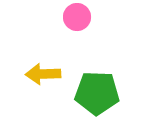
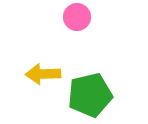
green pentagon: moved 7 px left, 2 px down; rotated 15 degrees counterclockwise
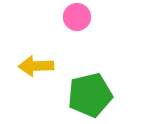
yellow arrow: moved 7 px left, 8 px up
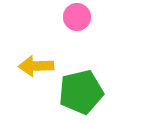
green pentagon: moved 9 px left, 3 px up
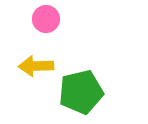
pink circle: moved 31 px left, 2 px down
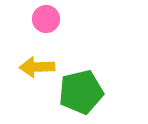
yellow arrow: moved 1 px right, 1 px down
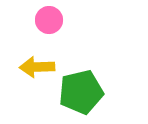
pink circle: moved 3 px right, 1 px down
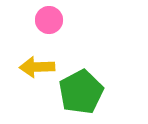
green pentagon: rotated 15 degrees counterclockwise
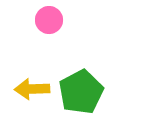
yellow arrow: moved 5 px left, 22 px down
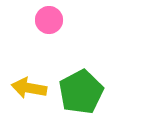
yellow arrow: moved 3 px left, 1 px up; rotated 12 degrees clockwise
